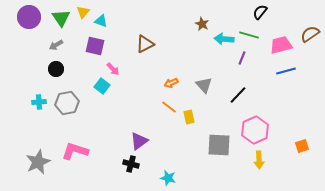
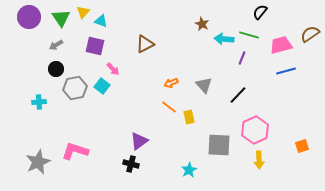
gray hexagon: moved 8 px right, 15 px up
cyan star: moved 21 px right, 8 px up; rotated 28 degrees clockwise
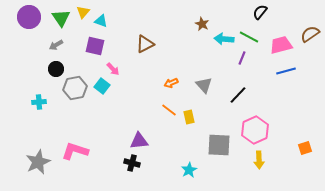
green line: moved 2 px down; rotated 12 degrees clockwise
orange line: moved 3 px down
purple triangle: rotated 30 degrees clockwise
orange square: moved 3 px right, 2 px down
black cross: moved 1 px right, 1 px up
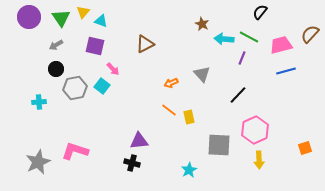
brown semicircle: rotated 12 degrees counterclockwise
gray triangle: moved 2 px left, 11 px up
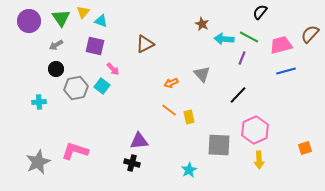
purple circle: moved 4 px down
gray hexagon: moved 1 px right
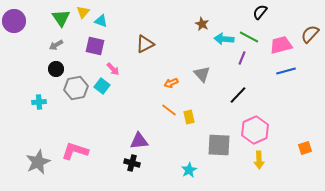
purple circle: moved 15 px left
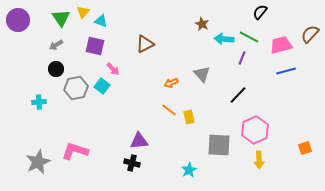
purple circle: moved 4 px right, 1 px up
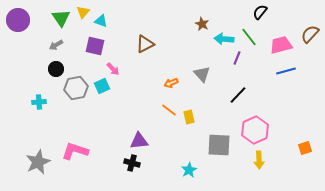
green line: rotated 24 degrees clockwise
purple line: moved 5 px left
cyan square: rotated 28 degrees clockwise
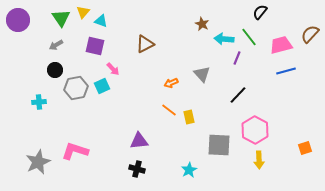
black circle: moved 1 px left, 1 px down
pink hexagon: rotated 8 degrees counterclockwise
black cross: moved 5 px right, 6 px down
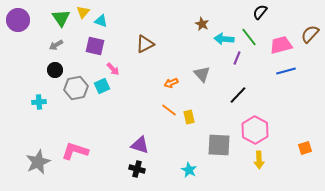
purple triangle: moved 1 px right, 4 px down; rotated 24 degrees clockwise
cyan star: rotated 14 degrees counterclockwise
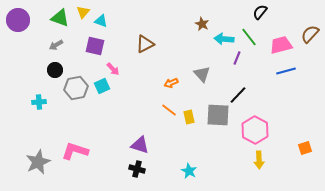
green triangle: moved 1 px left; rotated 36 degrees counterclockwise
gray square: moved 1 px left, 30 px up
cyan star: moved 1 px down
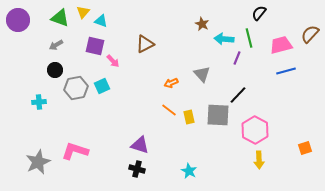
black semicircle: moved 1 px left, 1 px down
green line: moved 1 px down; rotated 24 degrees clockwise
pink arrow: moved 8 px up
